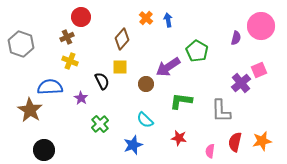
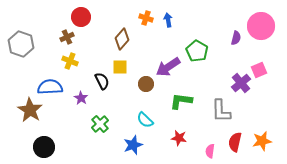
orange cross: rotated 24 degrees counterclockwise
black circle: moved 3 px up
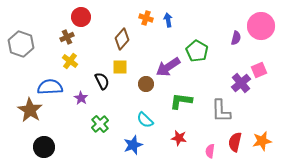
yellow cross: rotated 14 degrees clockwise
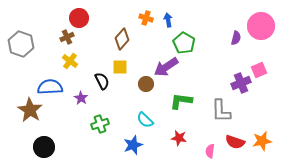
red circle: moved 2 px left, 1 px down
green pentagon: moved 13 px left, 8 px up
purple arrow: moved 2 px left
purple cross: rotated 18 degrees clockwise
green cross: rotated 24 degrees clockwise
red semicircle: rotated 84 degrees counterclockwise
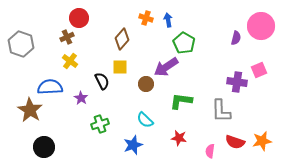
purple cross: moved 4 px left, 1 px up; rotated 30 degrees clockwise
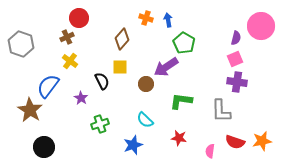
pink square: moved 24 px left, 11 px up
blue semicircle: moved 2 px left, 1 px up; rotated 50 degrees counterclockwise
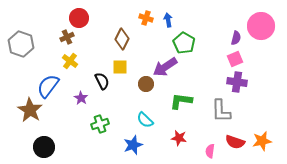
brown diamond: rotated 15 degrees counterclockwise
purple arrow: moved 1 px left
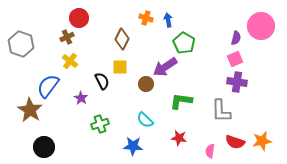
blue star: moved 1 px down; rotated 24 degrees clockwise
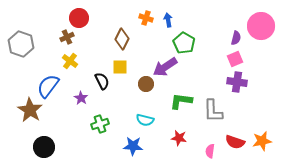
gray L-shape: moved 8 px left
cyan semicircle: rotated 30 degrees counterclockwise
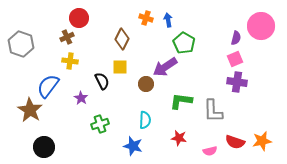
yellow cross: rotated 28 degrees counterclockwise
cyan semicircle: rotated 102 degrees counterclockwise
blue star: rotated 12 degrees clockwise
pink semicircle: rotated 112 degrees counterclockwise
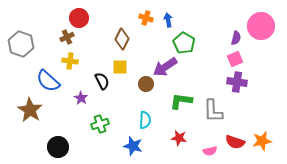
blue semicircle: moved 5 px up; rotated 85 degrees counterclockwise
black circle: moved 14 px right
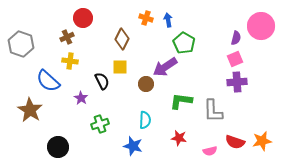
red circle: moved 4 px right
purple cross: rotated 12 degrees counterclockwise
